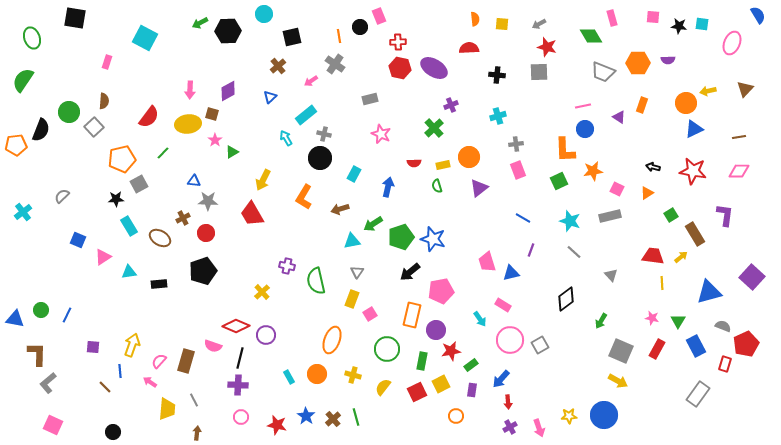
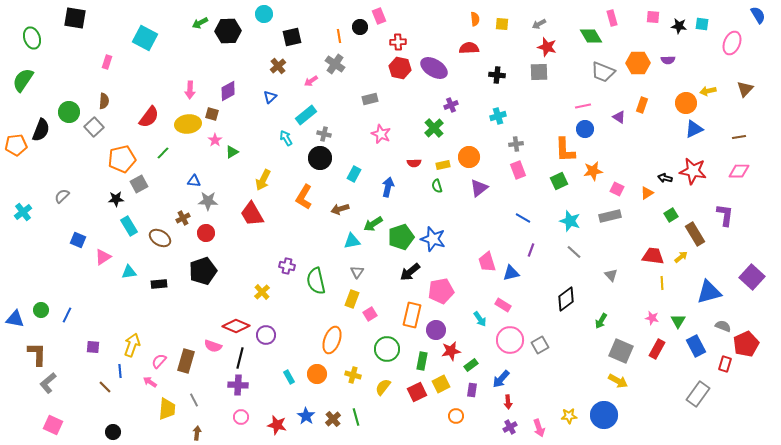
black arrow at (653, 167): moved 12 px right, 11 px down
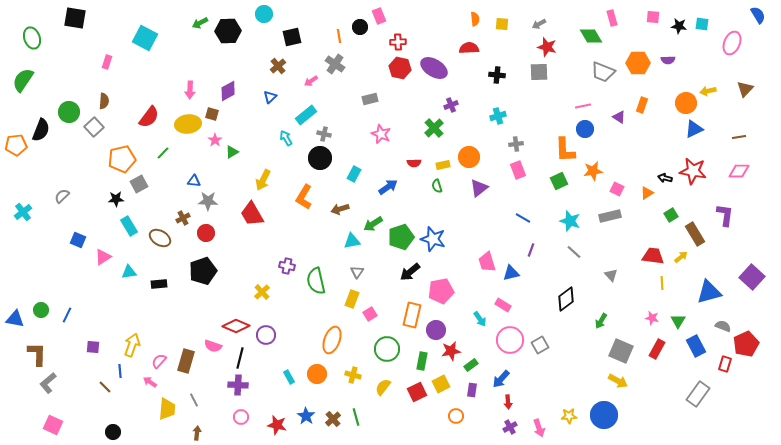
blue arrow at (388, 187): rotated 42 degrees clockwise
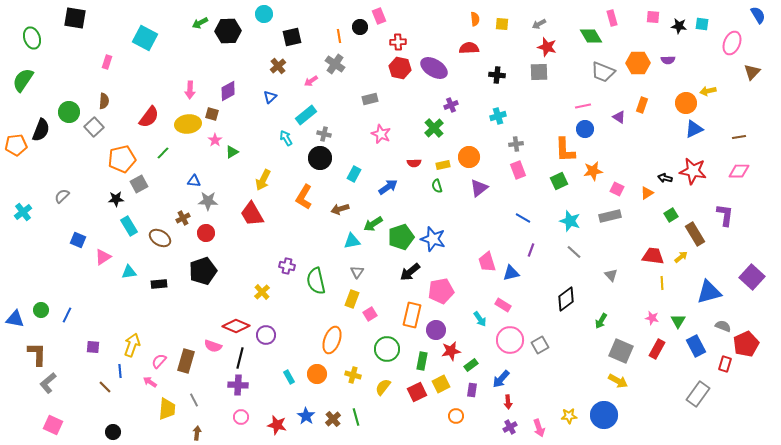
brown triangle at (745, 89): moved 7 px right, 17 px up
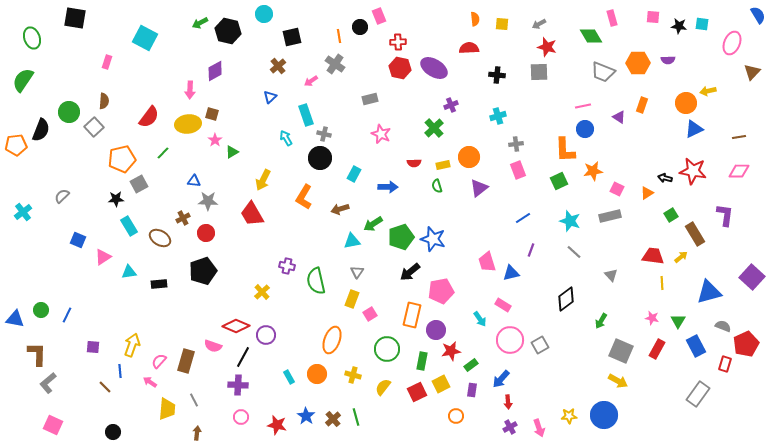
black hexagon at (228, 31): rotated 15 degrees clockwise
purple diamond at (228, 91): moved 13 px left, 20 px up
cyan rectangle at (306, 115): rotated 70 degrees counterclockwise
blue arrow at (388, 187): rotated 36 degrees clockwise
blue line at (523, 218): rotated 63 degrees counterclockwise
black line at (240, 358): moved 3 px right, 1 px up; rotated 15 degrees clockwise
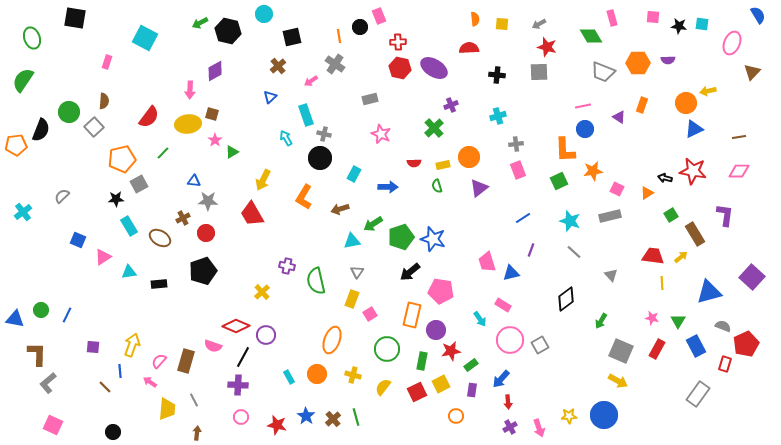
pink pentagon at (441, 291): rotated 20 degrees clockwise
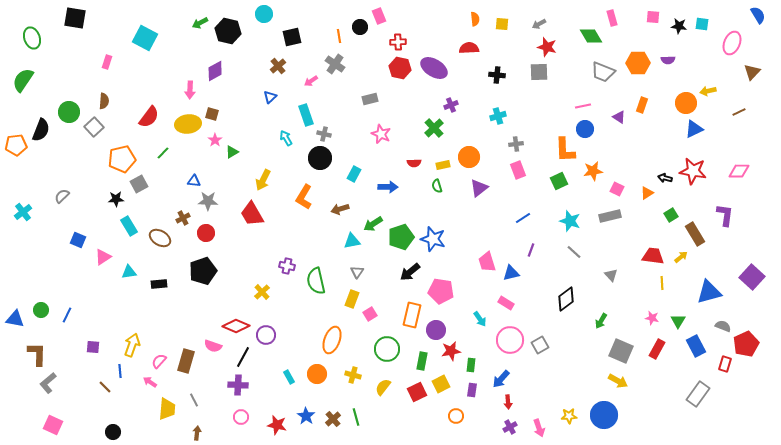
brown line at (739, 137): moved 25 px up; rotated 16 degrees counterclockwise
pink rectangle at (503, 305): moved 3 px right, 2 px up
green rectangle at (471, 365): rotated 48 degrees counterclockwise
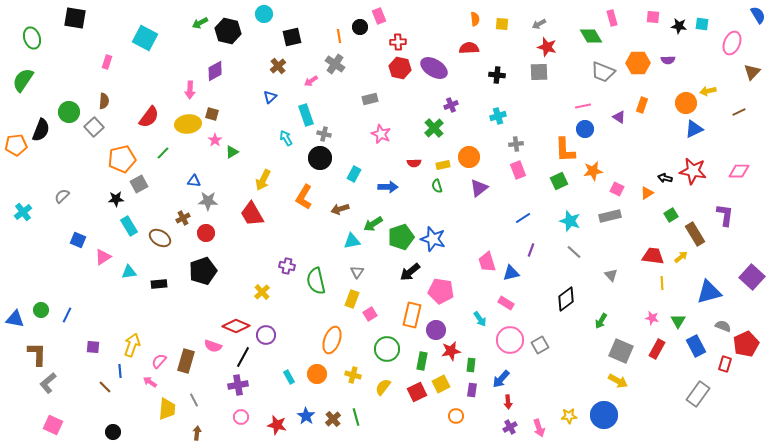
purple cross at (238, 385): rotated 12 degrees counterclockwise
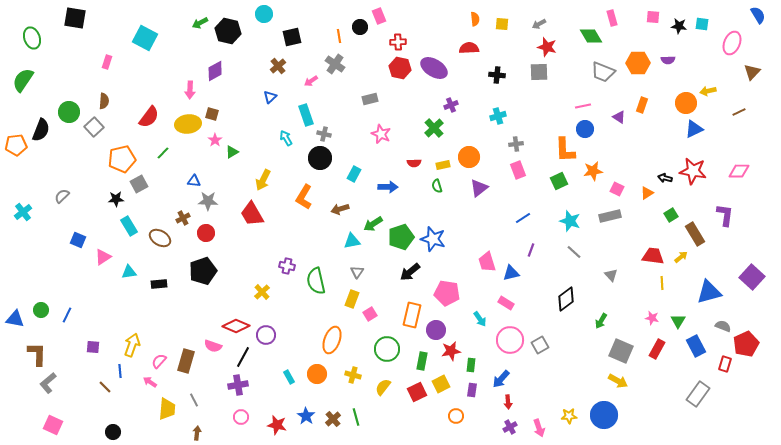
pink pentagon at (441, 291): moved 6 px right, 2 px down
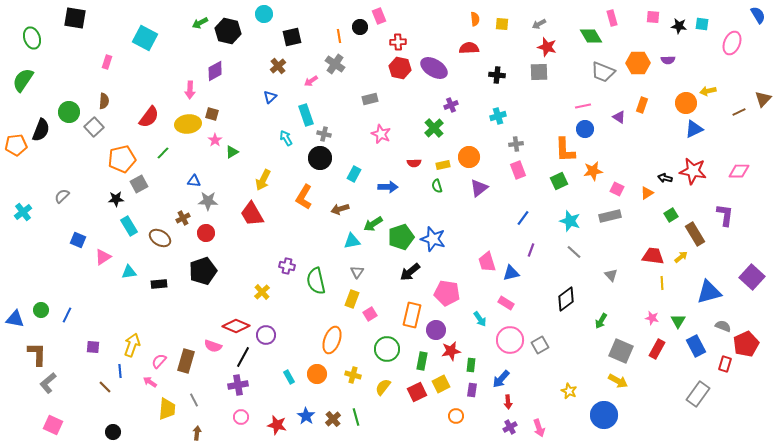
brown triangle at (752, 72): moved 11 px right, 27 px down
blue line at (523, 218): rotated 21 degrees counterclockwise
yellow star at (569, 416): moved 25 px up; rotated 28 degrees clockwise
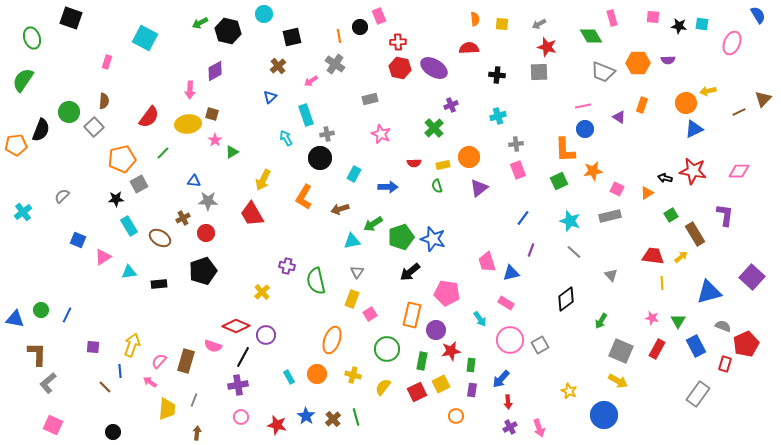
black square at (75, 18): moved 4 px left; rotated 10 degrees clockwise
gray cross at (324, 134): moved 3 px right; rotated 24 degrees counterclockwise
gray line at (194, 400): rotated 48 degrees clockwise
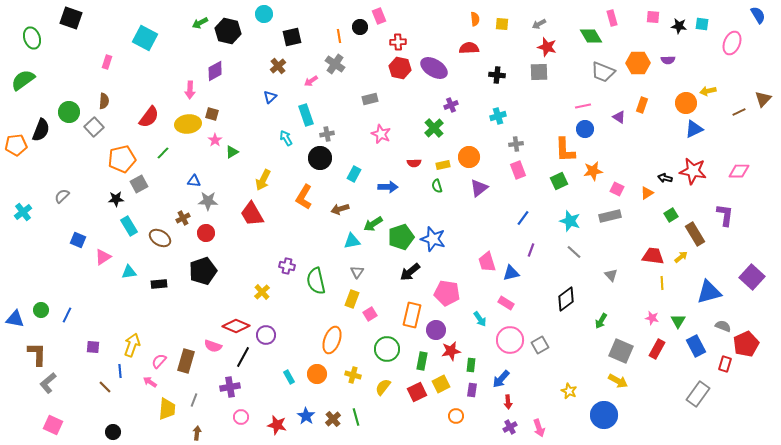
green semicircle at (23, 80): rotated 20 degrees clockwise
purple cross at (238, 385): moved 8 px left, 2 px down
